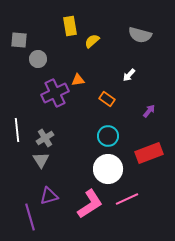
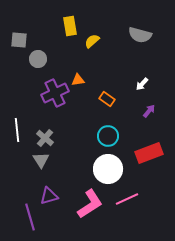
white arrow: moved 13 px right, 9 px down
gray cross: rotated 18 degrees counterclockwise
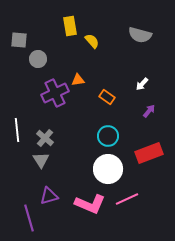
yellow semicircle: rotated 91 degrees clockwise
orange rectangle: moved 2 px up
pink L-shape: rotated 56 degrees clockwise
purple line: moved 1 px left, 1 px down
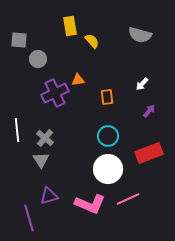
orange rectangle: rotated 49 degrees clockwise
pink line: moved 1 px right
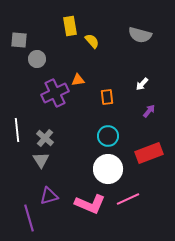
gray circle: moved 1 px left
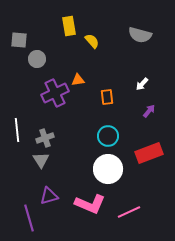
yellow rectangle: moved 1 px left
gray cross: rotated 30 degrees clockwise
pink line: moved 1 px right, 13 px down
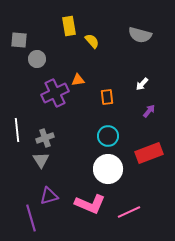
purple line: moved 2 px right
